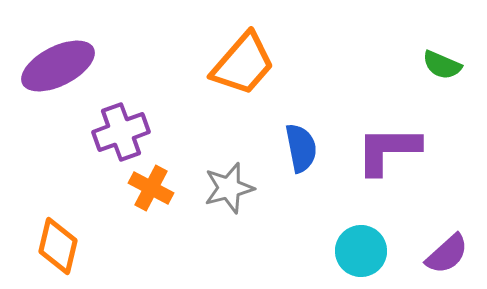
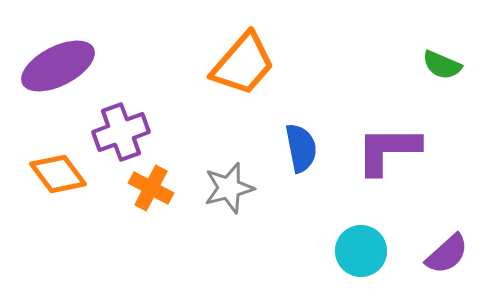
orange diamond: moved 72 px up; rotated 50 degrees counterclockwise
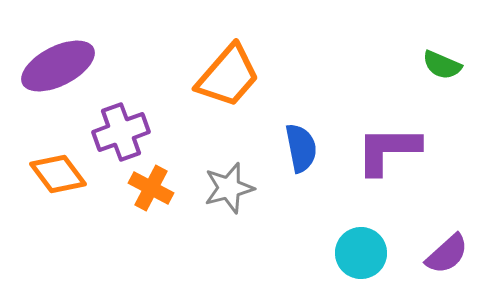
orange trapezoid: moved 15 px left, 12 px down
cyan circle: moved 2 px down
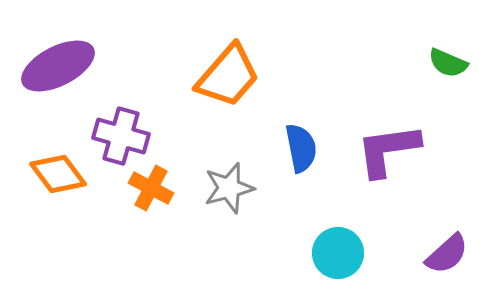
green semicircle: moved 6 px right, 2 px up
purple cross: moved 4 px down; rotated 36 degrees clockwise
purple L-shape: rotated 8 degrees counterclockwise
cyan circle: moved 23 px left
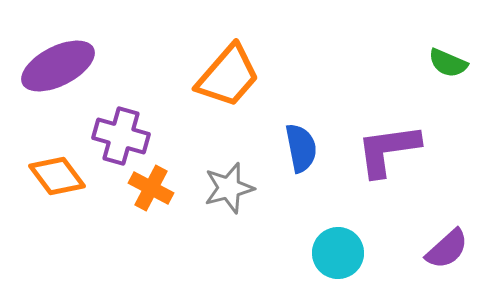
orange diamond: moved 1 px left, 2 px down
purple semicircle: moved 5 px up
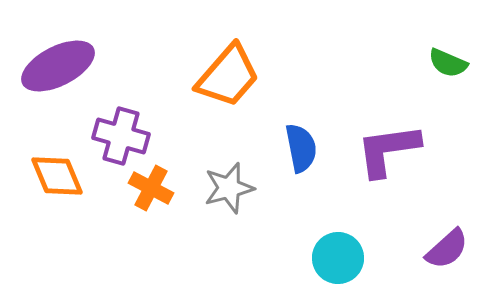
orange diamond: rotated 14 degrees clockwise
cyan circle: moved 5 px down
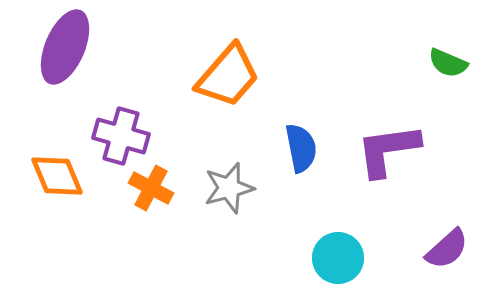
purple ellipse: moved 7 px right, 19 px up; rotated 40 degrees counterclockwise
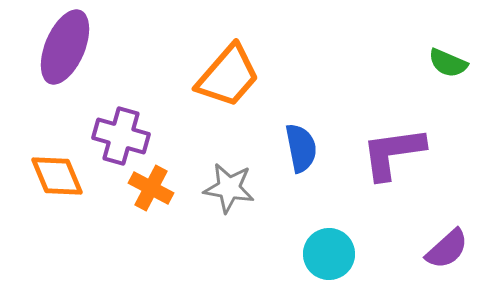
purple L-shape: moved 5 px right, 3 px down
gray star: rotated 24 degrees clockwise
cyan circle: moved 9 px left, 4 px up
